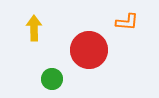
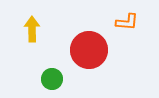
yellow arrow: moved 2 px left, 1 px down
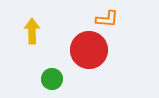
orange L-shape: moved 20 px left, 3 px up
yellow arrow: moved 2 px down
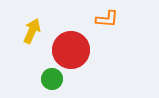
yellow arrow: rotated 25 degrees clockwise
red circle: moved 18 px left
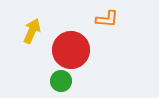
green circle: moved 9 px right, 2 px down
